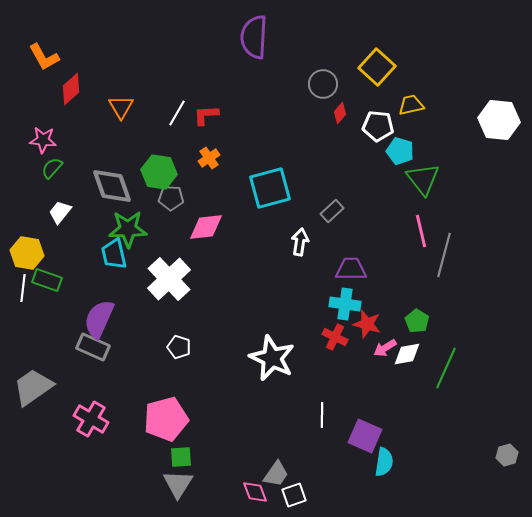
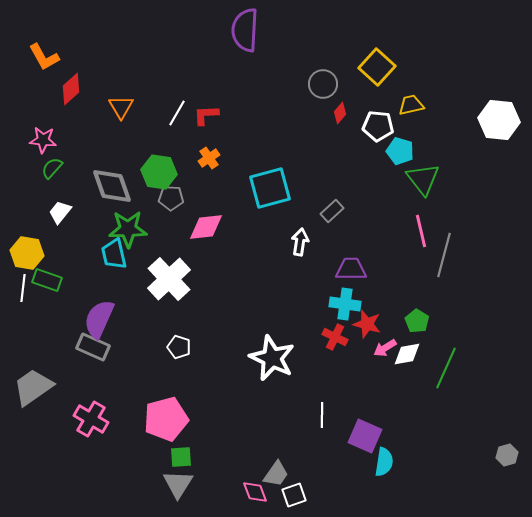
purple semicircle at (254, 37): moved 9 px left, 7 px up
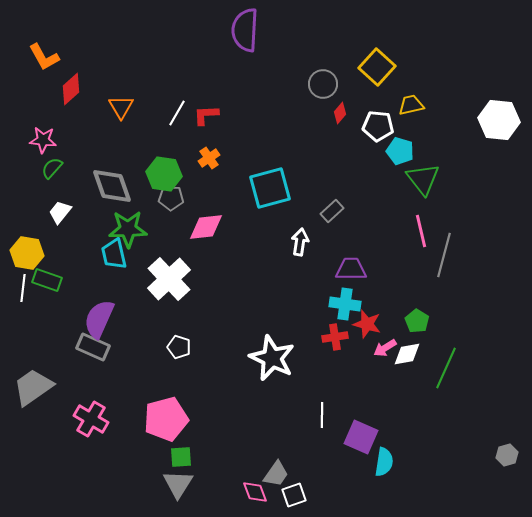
green hexagon at (159, 172): moved 5 px right, 2 px down
red cross at (335, 337): rotated 35 degrees counterclockwise
purple square at (365, 436): moved 4 px left, 1 px down
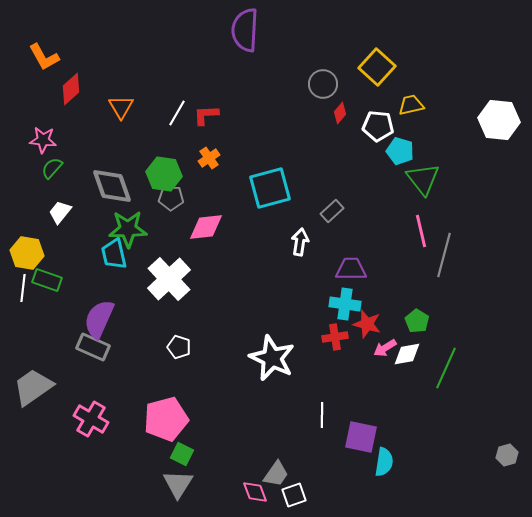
purple square at (361, 437): rotated 12 degrees counterclockwise
green square at (181, 457): moved 1 px right, 3 px up; rotated 30 degrees clockwise
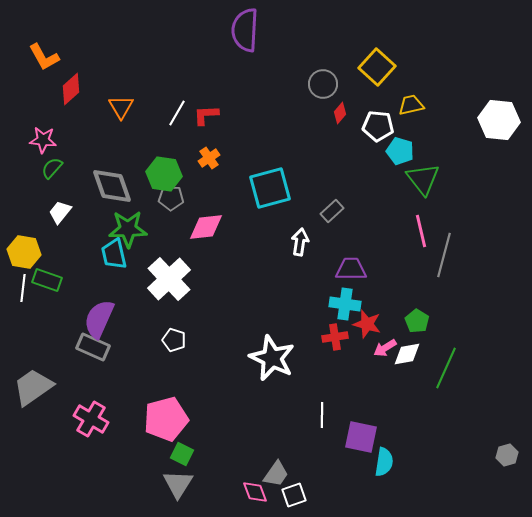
yellow hexagon at (27, 253): moved 3 px left, 1 px up
white pentagon at (179, 347): moved 5 px left, 7 px up
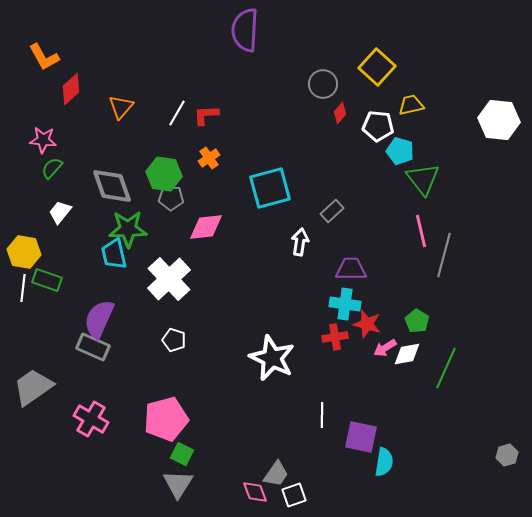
orange triangle at (121, 107): rotated 12 degrees clockwise
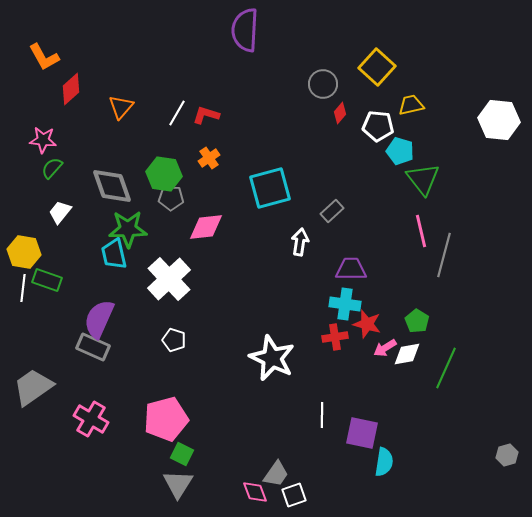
red L-shape at (206, 115): rotated 20 degrees clockwise
purple square at (361, 437): moved 1 px right, 4 px up
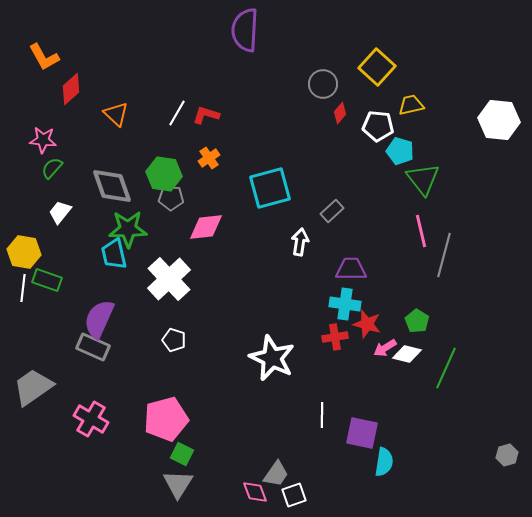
orange triangle at (121, 107): moved 5 px left, 7 px down; rotated 28 degrees counterclockwise
white diamond at (407, 354): rotated 24 degrees clockwise
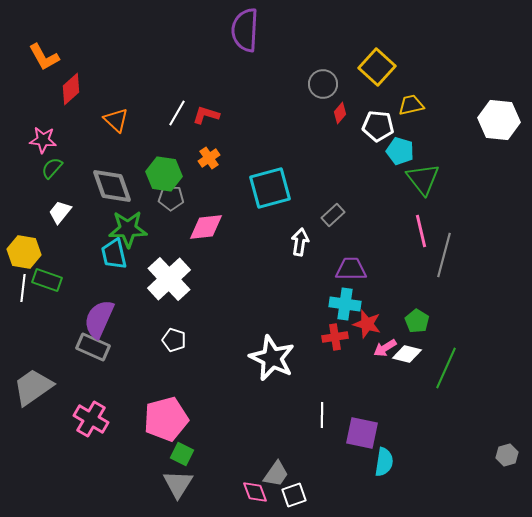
orange triangle at (116, 114): moved 6 px down
gray rectangle at (332, 211): moved 1 px right, 4 px down
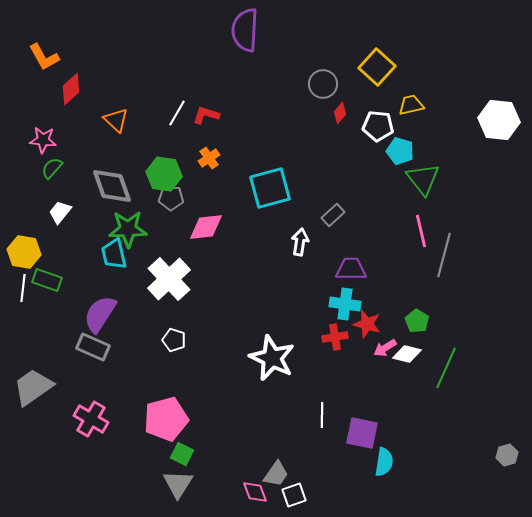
purple semicircle at (99, 319): moved 1 px right, 5 px up; rotated 9 degrees clockwise
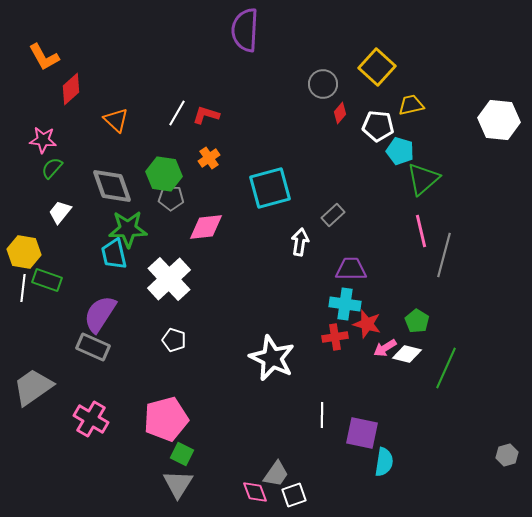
green triangle at (423, 179): rotated 27 degrees clockwise
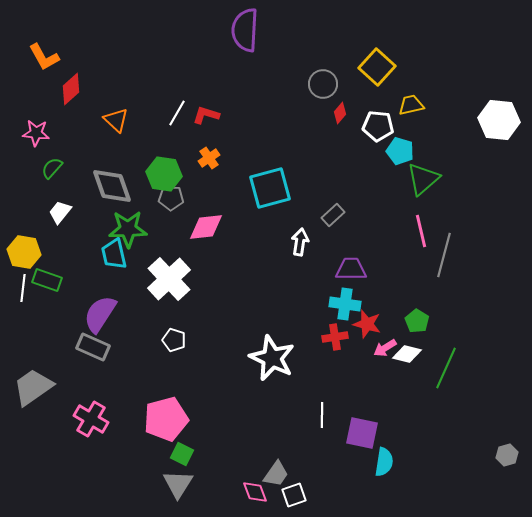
pink star at (43, 140): moved 7 px left, 7 px up
